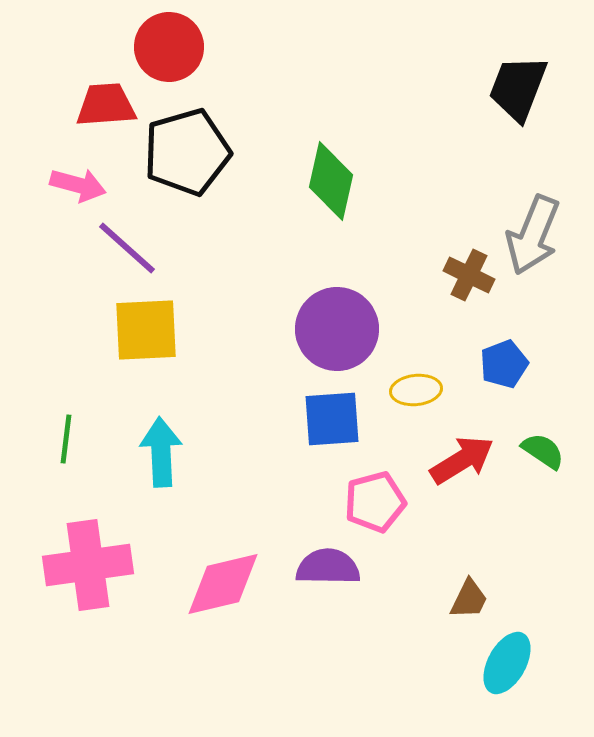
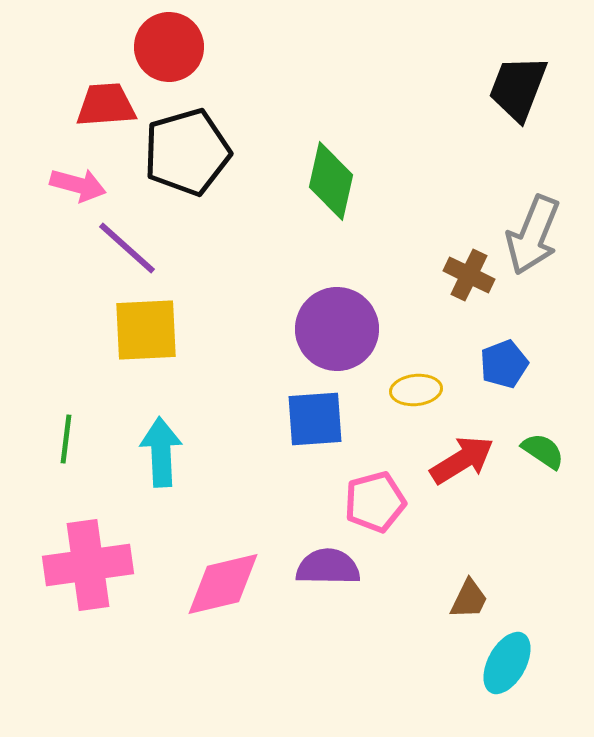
blue square: moved 17 px left
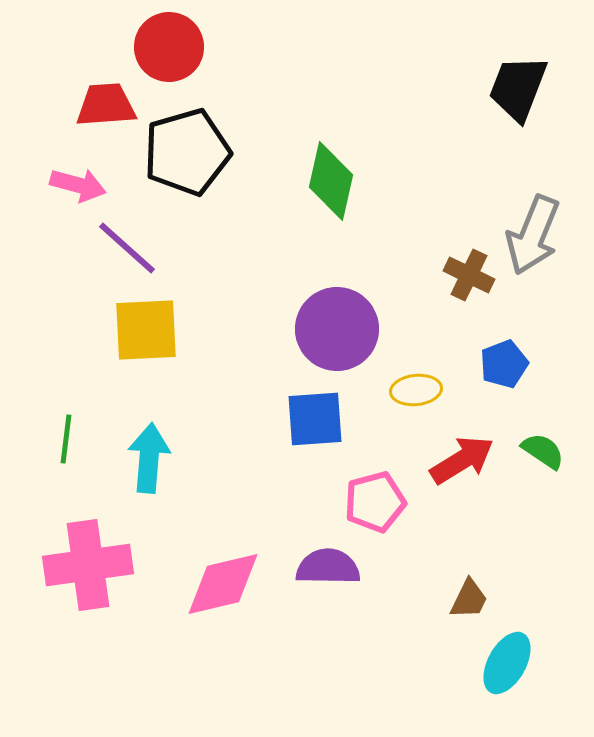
cyan arrow: moved 12 px left, 6 px down; rotated 8 degrees clockwise
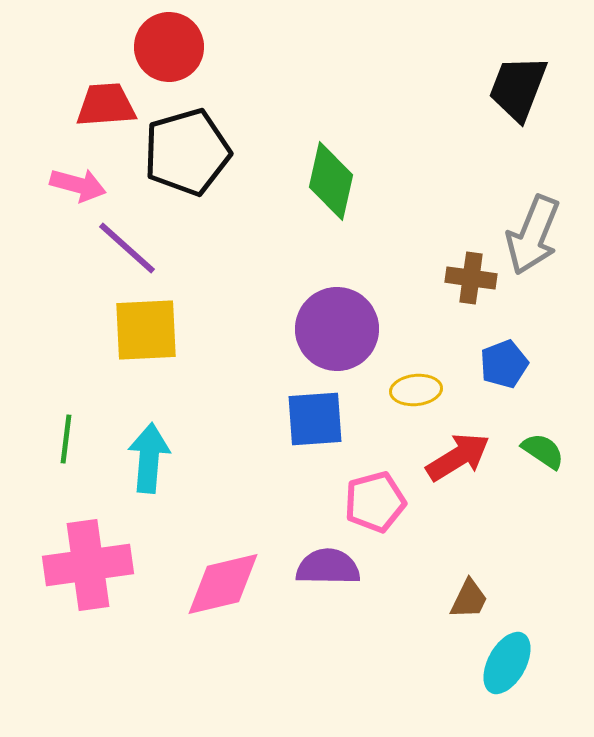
brown cross: moved 2 px right, 3 px down; rotated 18 degrees counterclockwise
red arrow: moved 4 px left, 3 px up
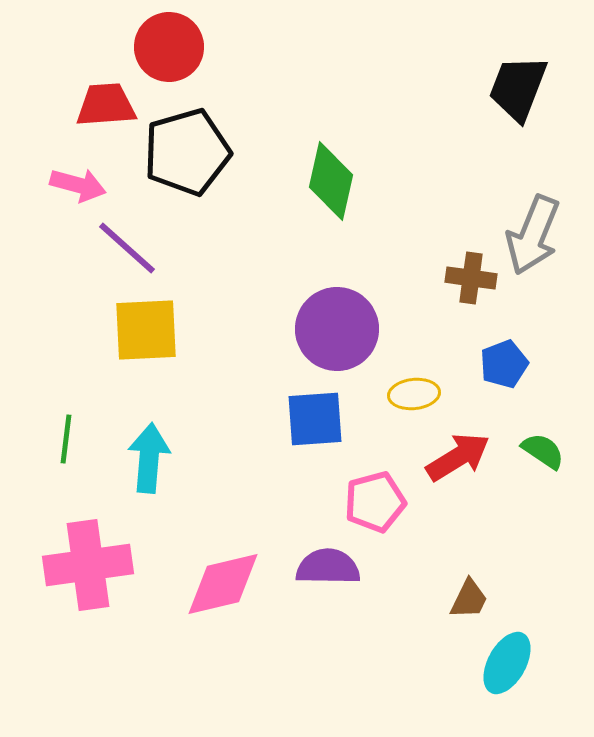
yellow ellipse: moved 2 px left, 4 px down
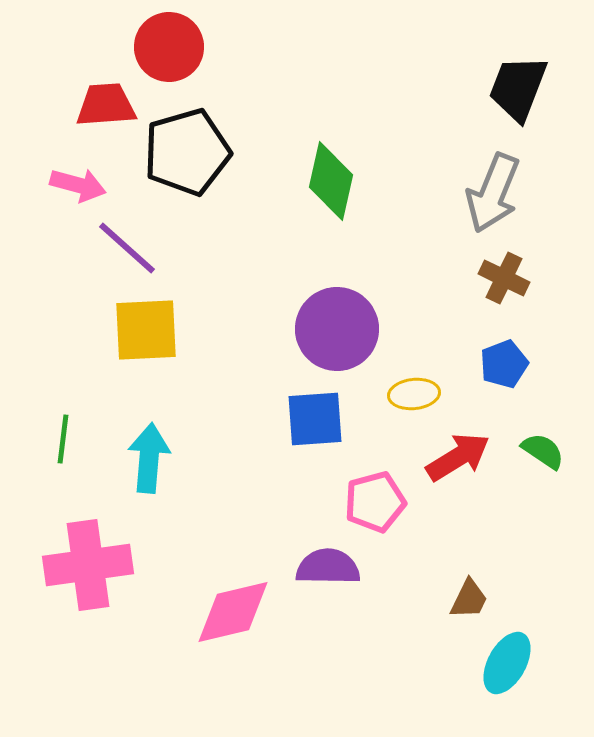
gray arrow: moved 40 px left, 42 px up
brown cross: moved 33 px right; rotated 18 degrees clockwise
green line: moved 3 px left
pink diamond: moved 10 px right, 28 px down
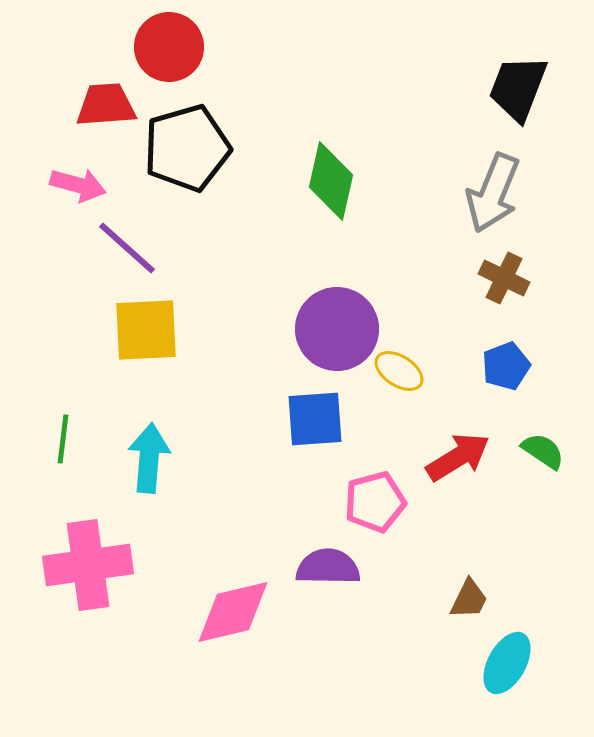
black pentagon: moved 4 px up
blue pentagon: moved 2 px right, 2 px down
yellow ellipse: moved 15 px left, 23 px up; rotated 39 degrees clockwise
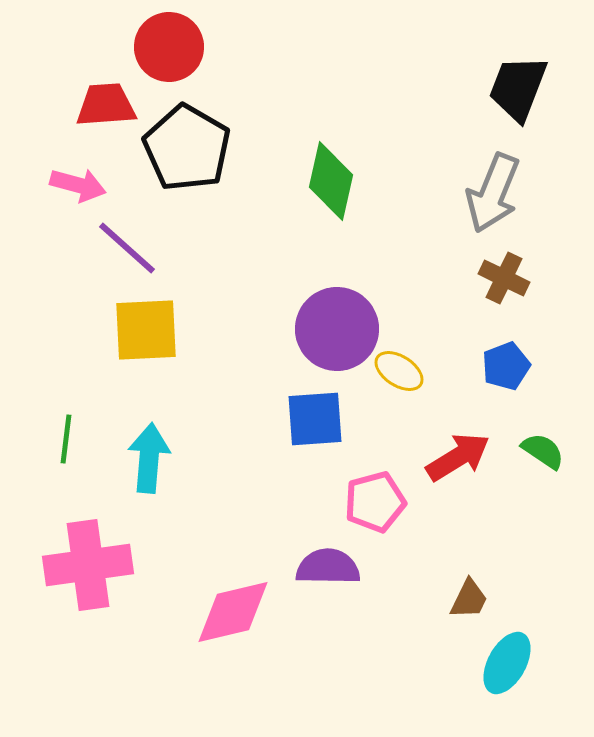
black pentagon: rotated 26 degrees counterclockwise
green line: moved 3 px right
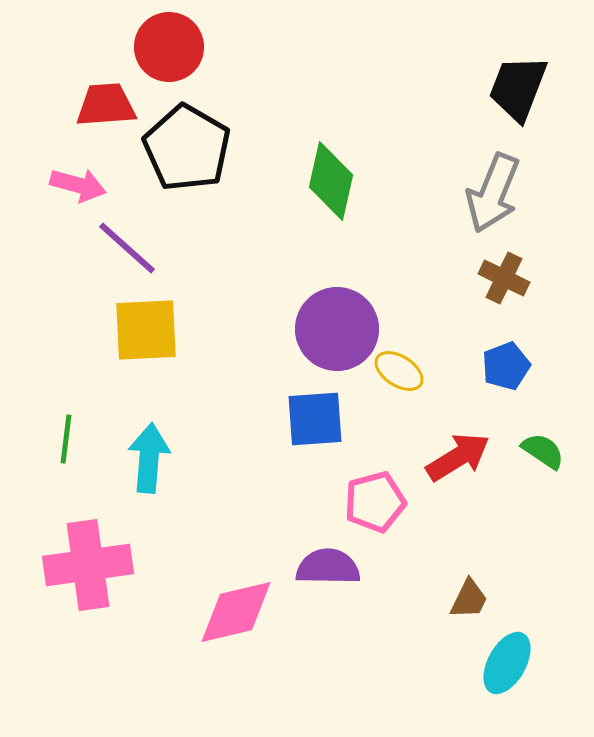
pink diamond: moved 3 px right
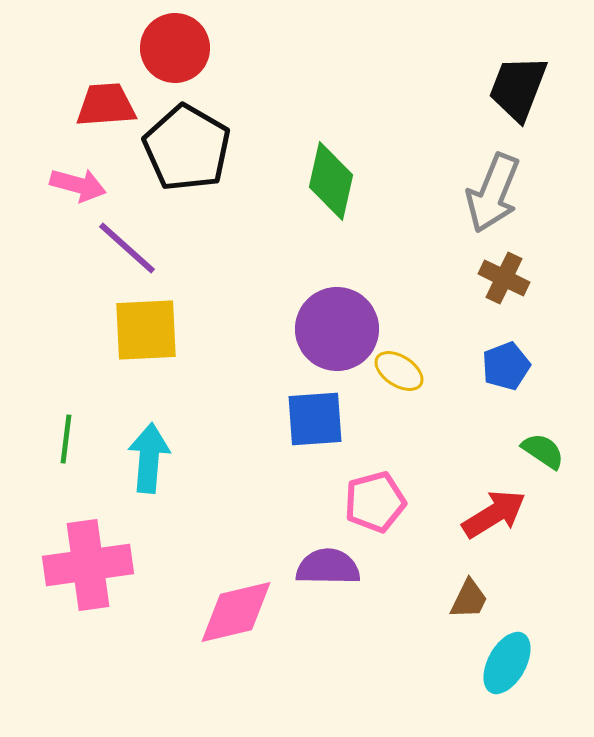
red circle: moved 6 px right, 1 px down
red arrow: moved 36 px right, 57 px down
